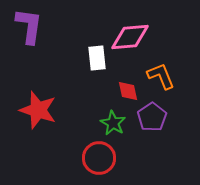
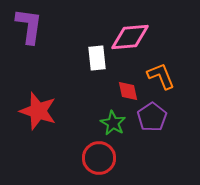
red star: moved 1 px down
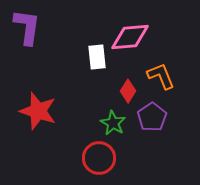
purple L-shape: moved 2 px left, 1 px down
white rectangle: moved 1 px up
red diamond: rotated 45 degrees clockwise
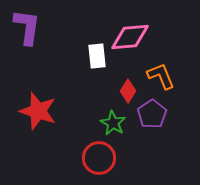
white rectangle: moved 1 px up
purple pentagon: moved 3 px up
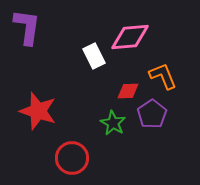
white rectangle: moved 3 px left; rotated 20 degrees counterclockwise
orange L-shape: moved 2 px right
red diamond: rotated 55 degrees clockwise
red circle: moved 27 px left
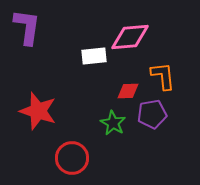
white rectangle: rotated 70 degrees counterclockwise
orange L-shape: rotated 16 degrees clockwise
purple pentagon: rotated 24 degrees clockwise
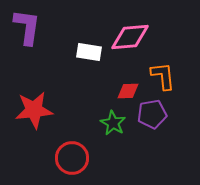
white rectangle: moved 5 px left, 4 px up; rotated 15 degrees clockwise
red star: moved 4 px left, 1 px up; rotated 24 degrees counterclockwise
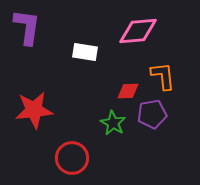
pink diamond: moved 8 px right, 6 px up
white rectangle: moved 4 px left
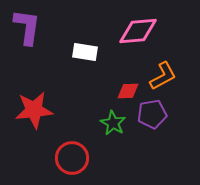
orange L-shape: rotated 68 degrees clockwise
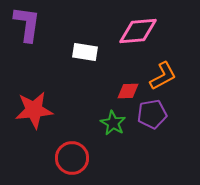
purple L-shape: moved 3 px up
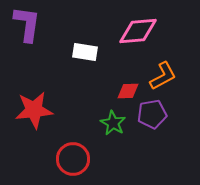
red circle: moved 1 px right, 1 px down
